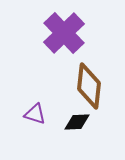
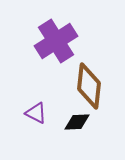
purple cross: moved 8 px left, 8 px down; rotated 12 degrees clockwise
purple triangle: moved 1 px right, 1 px up; rotated 10 degrees clockwise
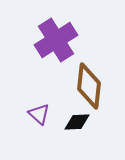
purple cross: moved 1 px up
purple triangle: moved 3 px right, 1 px down; rotated 15 degrees clockwise
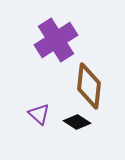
black diamond: rotated 36 degrees clockwise
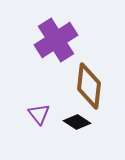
purple triangle: rotated 10 degrees clockwise
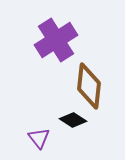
purple triangle: moved 24 px down
black diamond: moved 4 px left, 2 px up
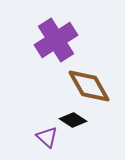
brown diamond: rotated 36 degrees counterclockwise
purple triangle: moved 8 px right, 1 px up; rotated 10 degrees counterclockwise
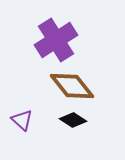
brown diamond: moved 17 px left; rotated 9 degrees counterclockwise
purple triangle: moved 25 px left, 17 px up
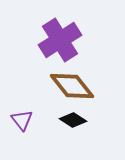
purple cross: moved 4 px right
purple triangle: rotated 10 degrees clockwise
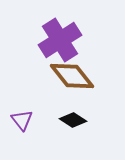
brown diamond: moved 10 px up
